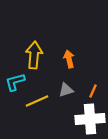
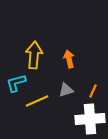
cyan L-shape: moved 1 px right, 1 px down
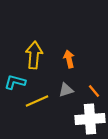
cyan L-shape: moved 1 px left, 1 px up; rotated 30 degrees clockwise
orange line: moved 1 px right; rotated 64 degrees counterclockwise
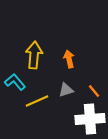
cyan L-shape: rotated 35 degrees clockwise
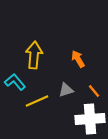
orange arrow: moved 9 px right; rotated 18 degrees counterclockwise
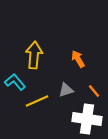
white cross: moved 3 px left; rotated 12 degrees clockwise
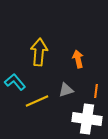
yellow arrow: moved 5 px right, 3 px up
orange arrow: rotated 18 degrees clockwise
orange line: moved 2 px right; rotated 48 degrees clockwise
